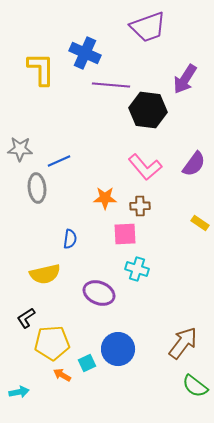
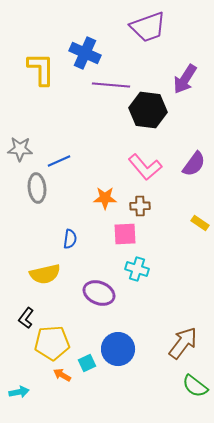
black L-shape: rotated 20 degrees counterclockwise
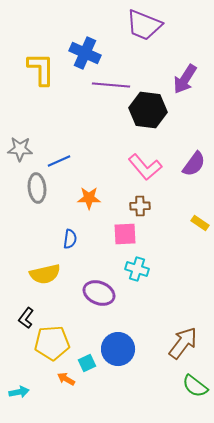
purple trapezoid: moved 4 px left, 2 px up; rotated 42 degrees clockwise
orange star: moved 16 px left
orange arrow: moved 4 px right, 4 px down
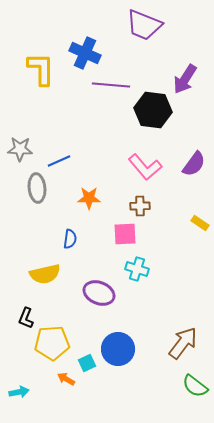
black hexagon: moved 5 px right
black L-shape: rotated 15 degrees counterclockwise
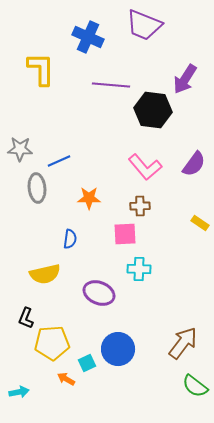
blue cross: moved 3 px right, 16 px up
cyan cross: moved 2 px right; rotated 15 degrees counterclockwise
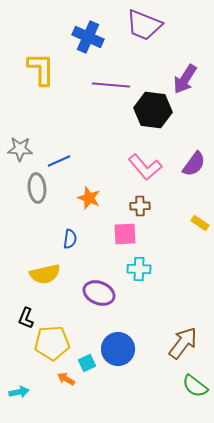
orange star: rotated 20 degrees clockwise
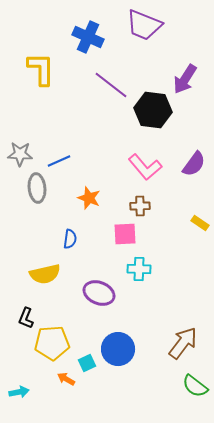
purple line: rotated 33 degrees clockwise
gray star: moved 5 px down
